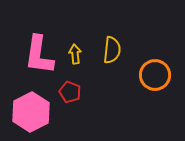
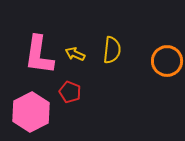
yellow arrow: rotated 60 degrees counterclockwise
orange circle: moved 12 px right, 14 px up
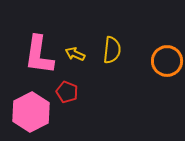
red pentagon: moved 3 px left
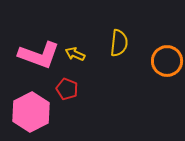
yellow semicircle: moved 7 px right, 7 px up
pink L-shape: rotated 78 degrees counterclockwise
red pentagon: moved 3 px up
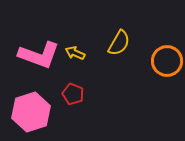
yellow semicircle: rotated 24 degrees clockwise
yellow arrow: moved 1 px up
red pentagon: moved 6 px right, 5 px down
pink hexagon: rotated 9 degrees clockwise
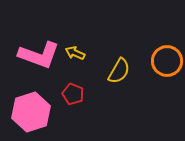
yellow semicircle: moved 28 px down
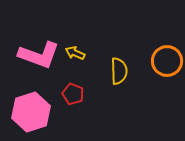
yellow semicircle: rotated 32 degrees counterclockwise
